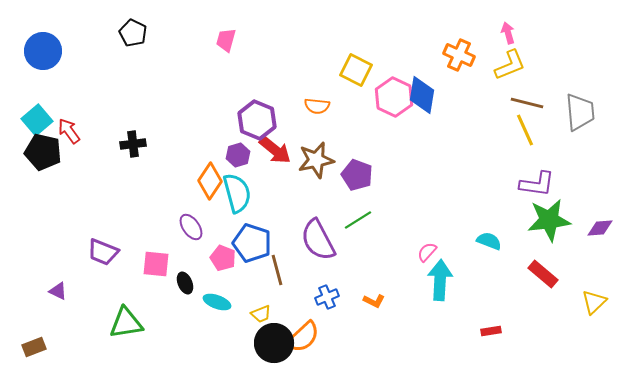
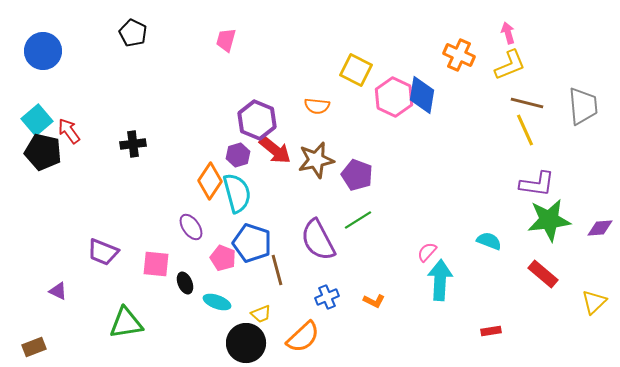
gray trapezoid at (580, 112): moved 3 px right, 6 px up
black circle at (274, 343): moved 28 px left
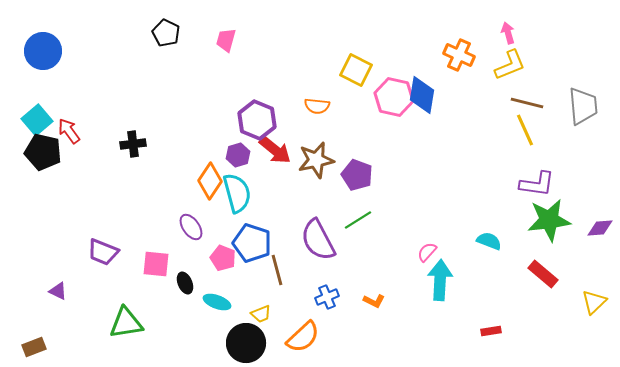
black pentagon at (133, 33): moved 33 px right
pink hexagon at (394, 97): rotated 12 degrees counterclockwise
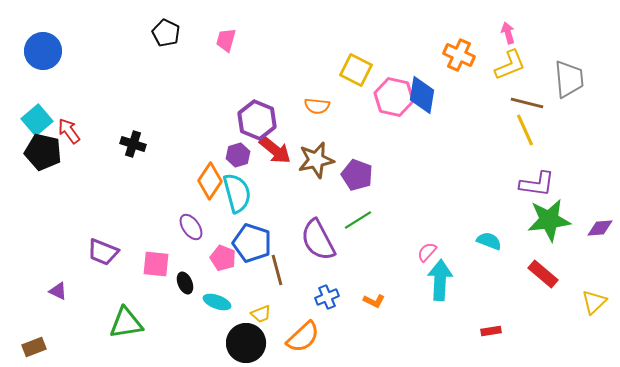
gray trapezoid at (583, 106): moved 14 px left, 27 px up
black cross at (133, 144): rotated 25 degrees clockwise
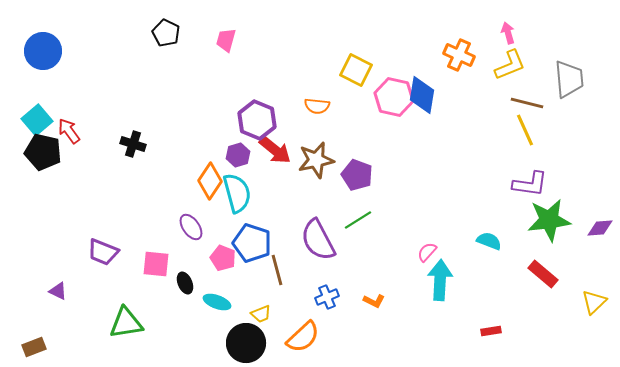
purple L-shape at (537, 184): moved 7 px left
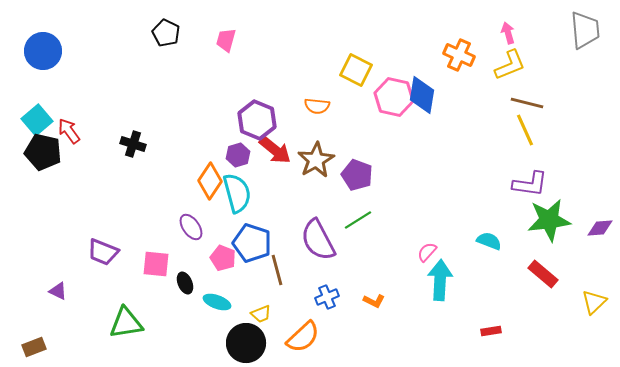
gray trapezoid at (569, 79): moved 16 px right, 49 px up
brown star at (316, 160): rotated 18 degrees counterclockwise
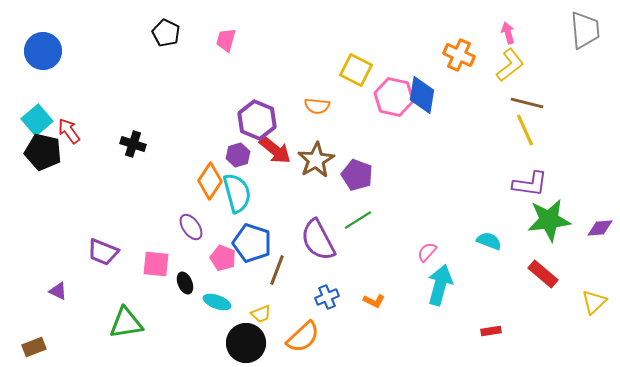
yellow L-shape at (510, 65): rotated 16 degrees counterclockwise
brown line at (277, 270): rotated 36 degrees clockwise
cyan arrow at (440, 280): moved 5 px down; rotated 12 degrees clockwise
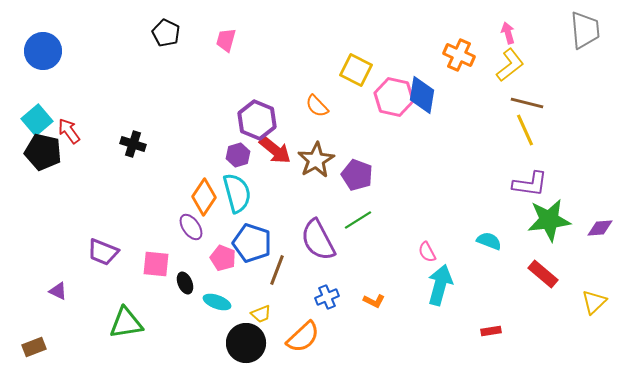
orange semicircle at (317, 106): rotated 40 degrees clockwise
orange diamond at (210, 181): moved 6 px left, 16 px down
pink semicircle at (427, 252): rotated 70 degrees counterclockwise
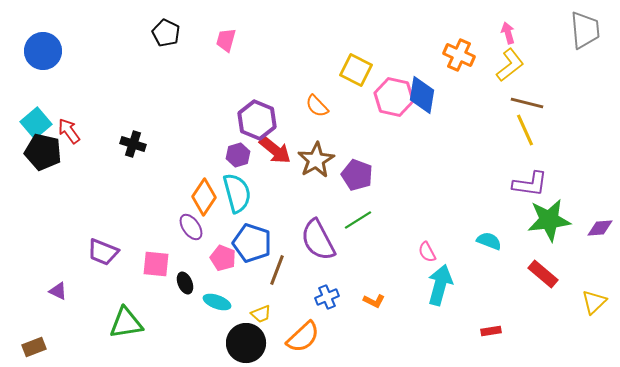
cyan square at (37, 120): moved 1 px left, 3 px down
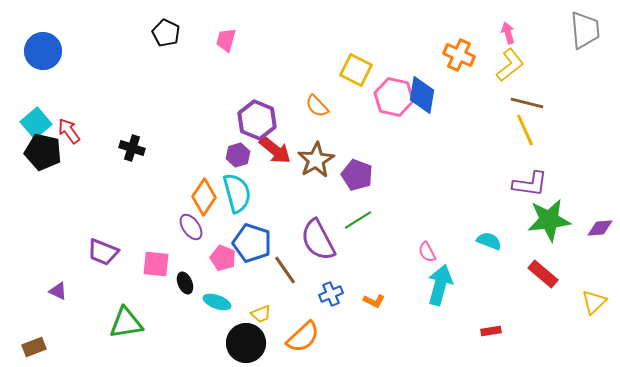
black cross at (133, 144): moved 1 px left, 4 px down
brown line at (277, 270): moved 8 px right; rotated 56 degrees counterclockwise
blue cross at (327, 297): moved 4 px right, 3 px up
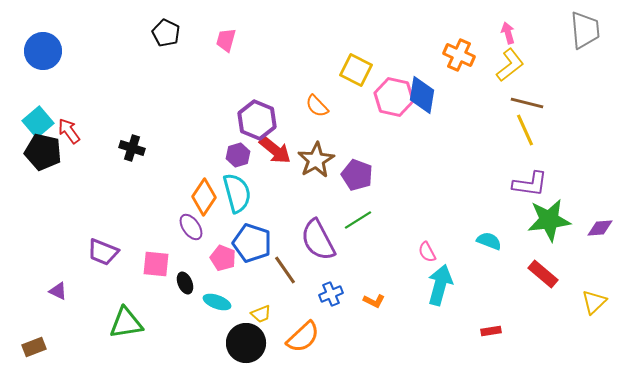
cyan square at (36, 123): moved 2 px right, 1 px up
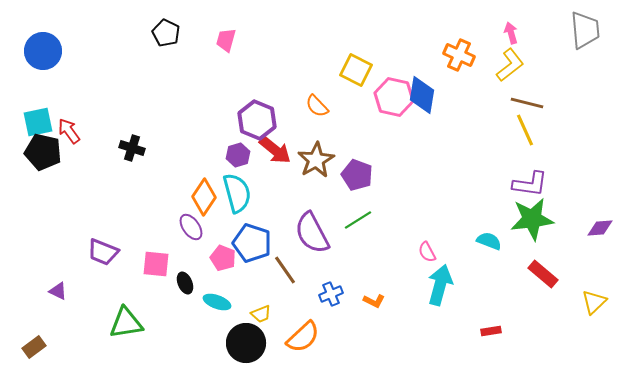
pink arrow at (508, 33): moved 3 px right
cyan square at (38, 122): rotated 28 degrees clockwise
green star at (549, 220): moved 17 px left, 1 px up
purple semicircle at (318, 240): moved 6 px left, 7 px up
brown rectangle at (34, 347): rotated 15 degrees counterclockwise
